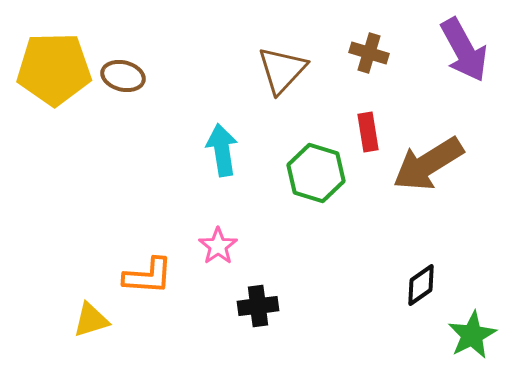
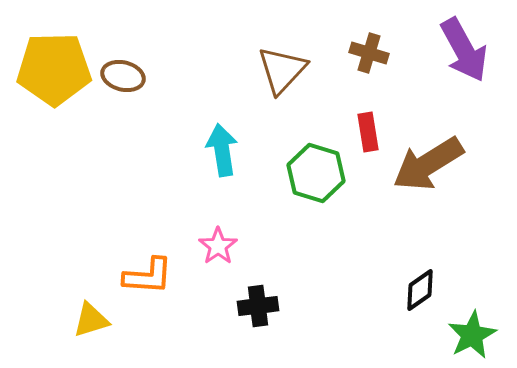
black diamond: moved 1 px left, 5 px down
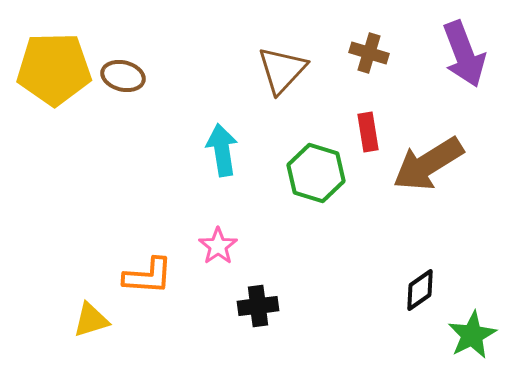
purple arrow: moved 4 px down; rotated 8 degrees clockwise
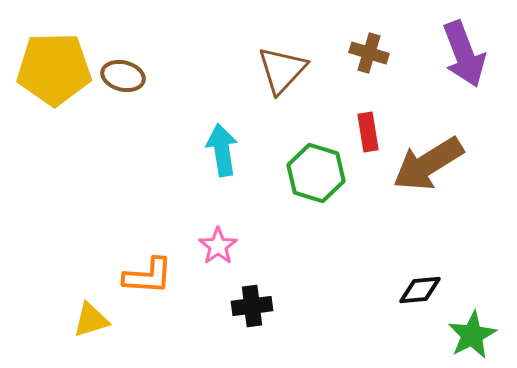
black diamond: rotated 30 degrees clockwise
black cross: moved 6 px left
